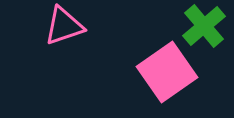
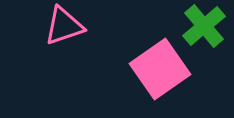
pink square: moved 7 px left, 3 px up
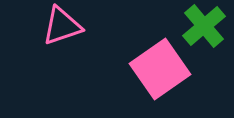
pink triangle: moved 2 px left
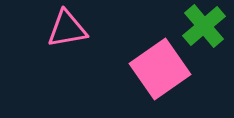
pink triangle: moved 5 px right, 3 px down; rotated 9 degrees clockwise
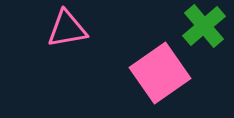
pink square: moved 4 px down
